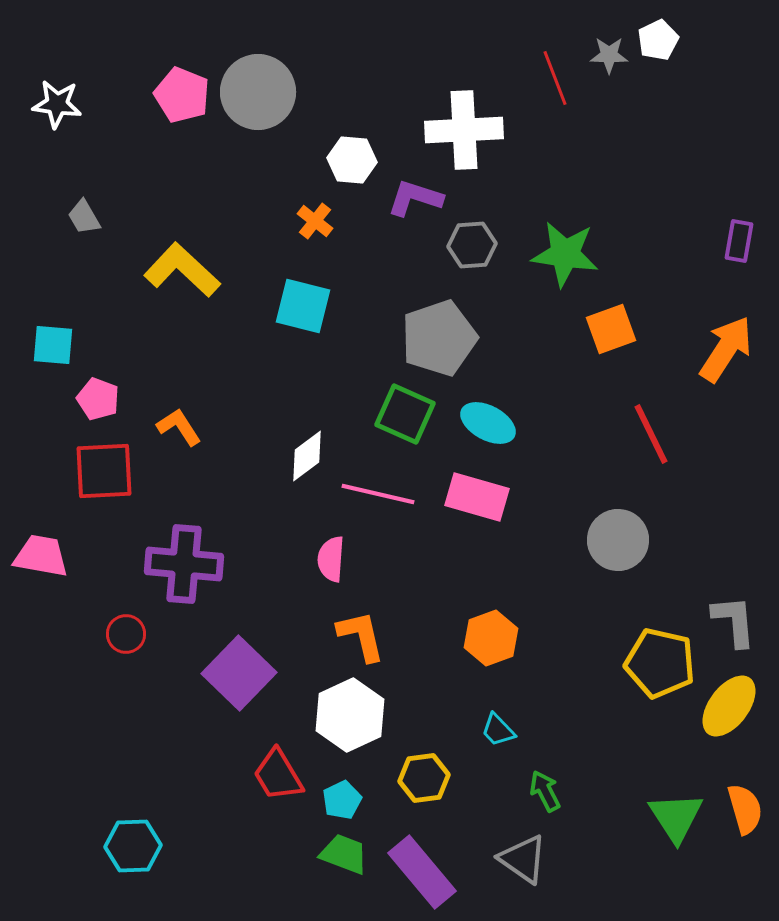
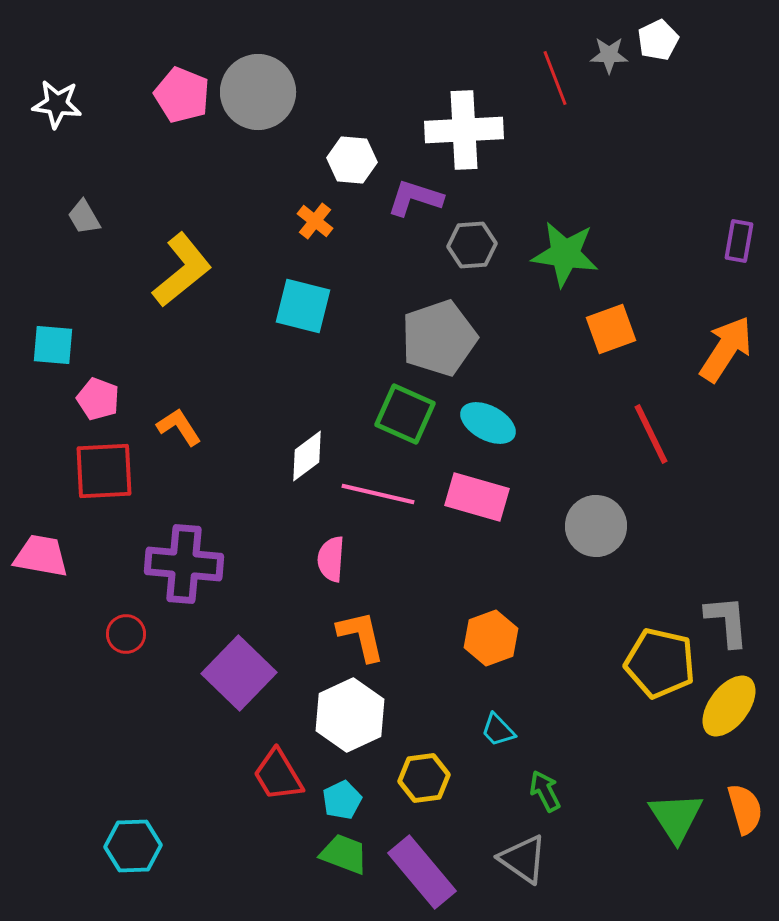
yellow L-shape at (182, 270): rotated 98 degrees clockwise
gray circle at (618, 540): moved 22 px left, 14 px up
gray L-shape at (734, 621): moved 7 px left
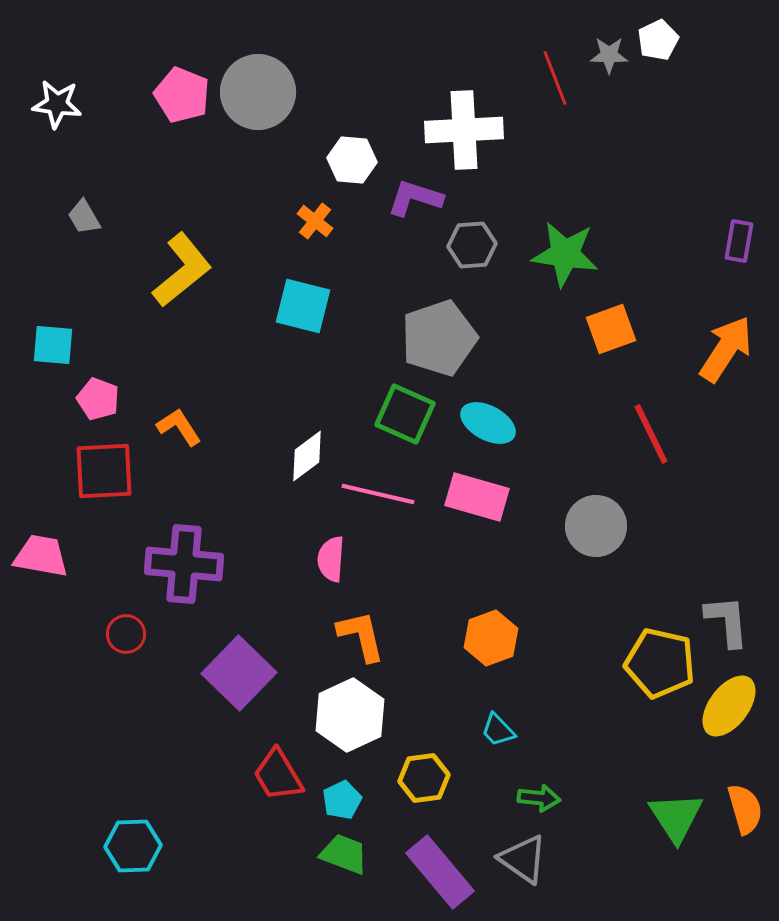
green arrow at (545, 791): moved 6 px left, 7 px down; rotated 123 degrees clockwise
purple rectangle at (422, 872): moved 18 px right
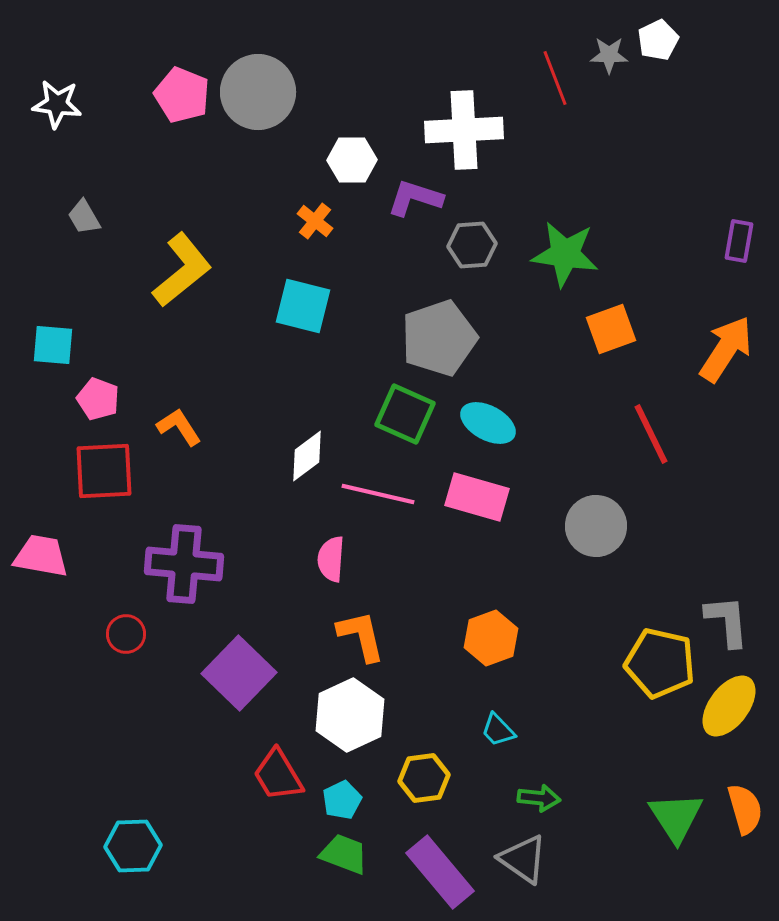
white hexagon at (352, 160): rotated 6 degrees counterclockwise
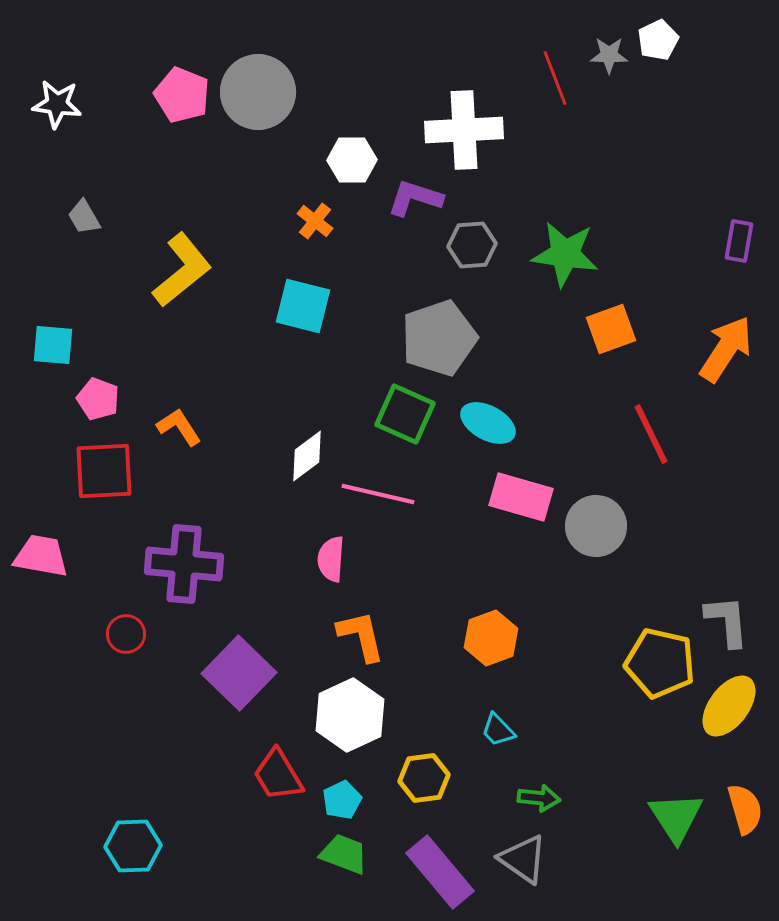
pink rectangle at (477, 497): moved 44 px right
